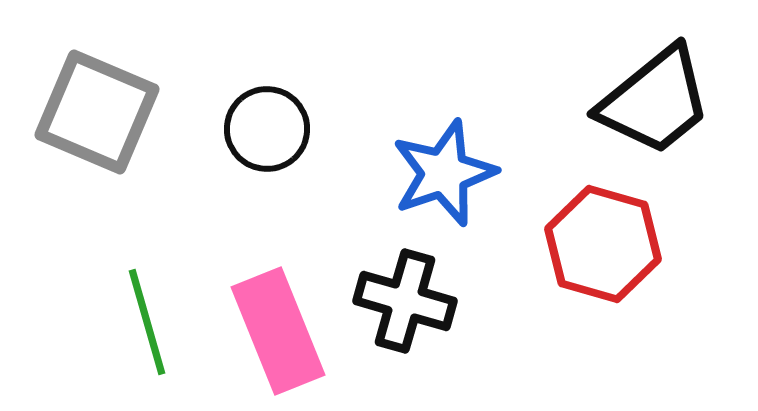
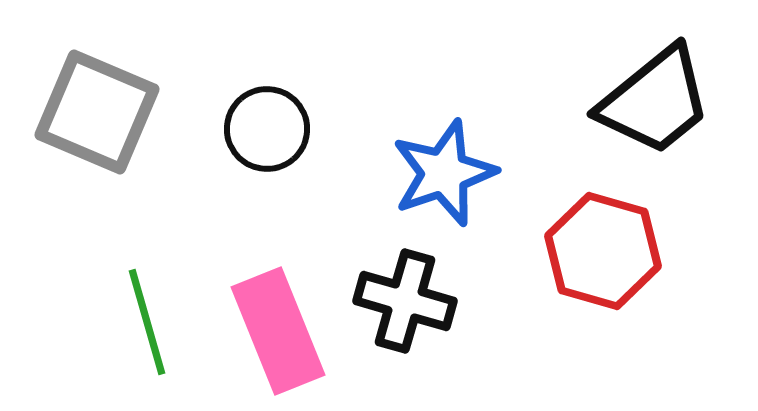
red hexagon: moved 7 px down
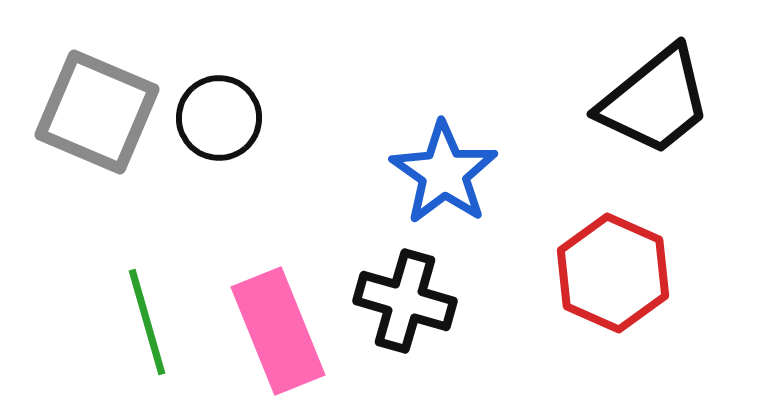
black circle: moved 48 px left, 11 px up
blue star: rotated 18 degrees counterclockwise
red hexagon: moved 10 px right, 22 px down; rotated 8 degrees clockwise
